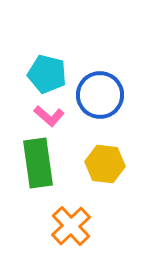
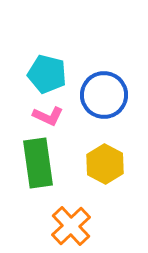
blue circle: moved 4 px right
pink L-shape: moved 1 px left; rotated 16 degrees counterclockwise
yellow hexagon: rotated 21 degrees clockwise
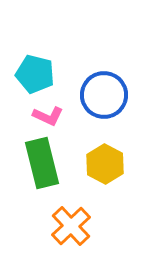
cyan pentagon: moved 12 px left
green rectangle: moved 4 px right; rotated 6 degrees counterclockwise
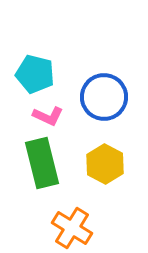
blue circle: moved 2 px down
orange cross: moved 1 px right, 2 px down; rotated 15 degrees counterclockwise
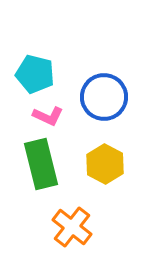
green rectangle: moved 1 px left, 1 px down
orange cross: moved 1 px up; rotated 6 degrees clockwise
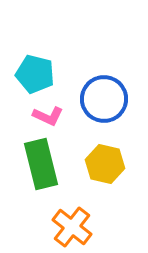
blue circle: moved 2 px down
yellow hexagon: rotated 15 degrees counterclockwise
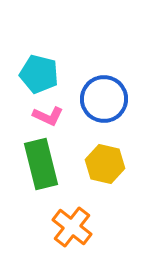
cyan pentagon: moved 4 px right
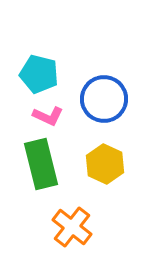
yellow hexagon: rotated 12 degrees clockwise
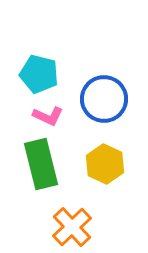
orange cross: rotated 9 degrees clockwise
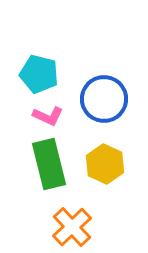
green rectangle: moved 8 px right
